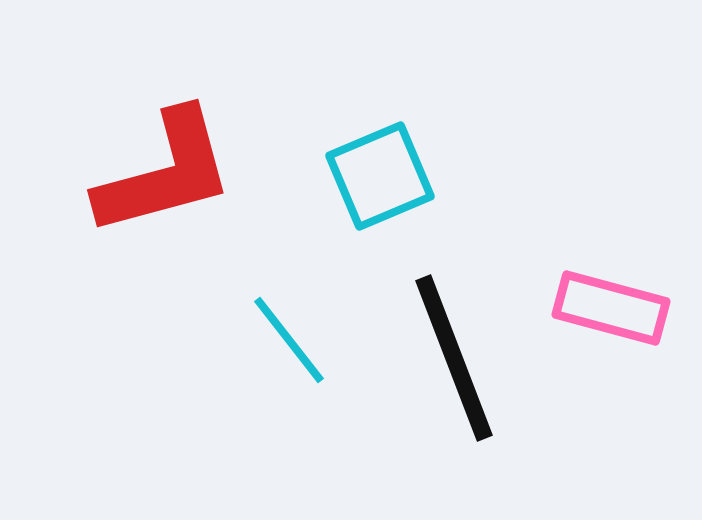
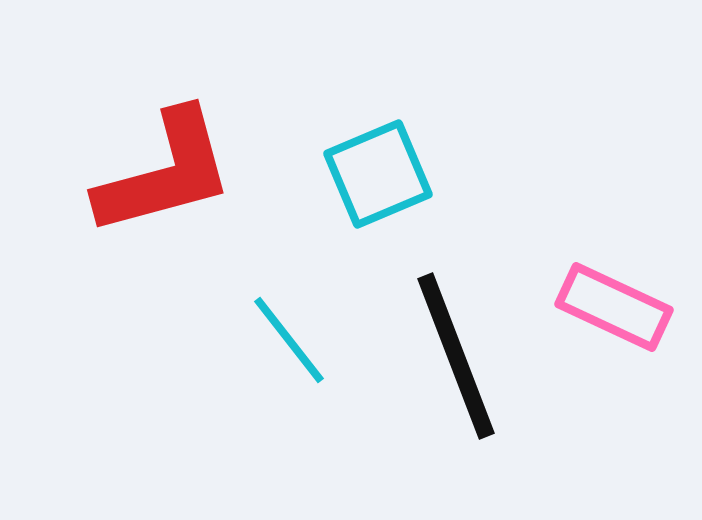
cyan square: moved 2 px left, 2 px up
pink rectangle: moved 3 px right, 1 px up; rotated 10 degrees clockwise
black line: moved 2 px right, 2 px up
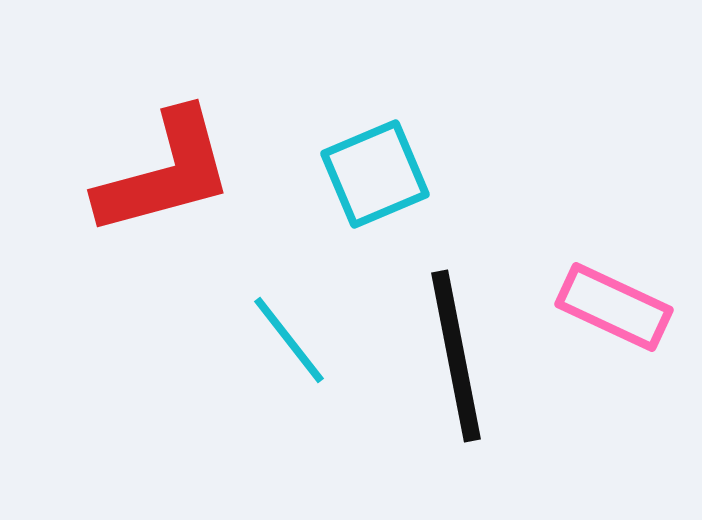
cyan square: moved 3 px left
black line: rotated 10 degrees clockwise
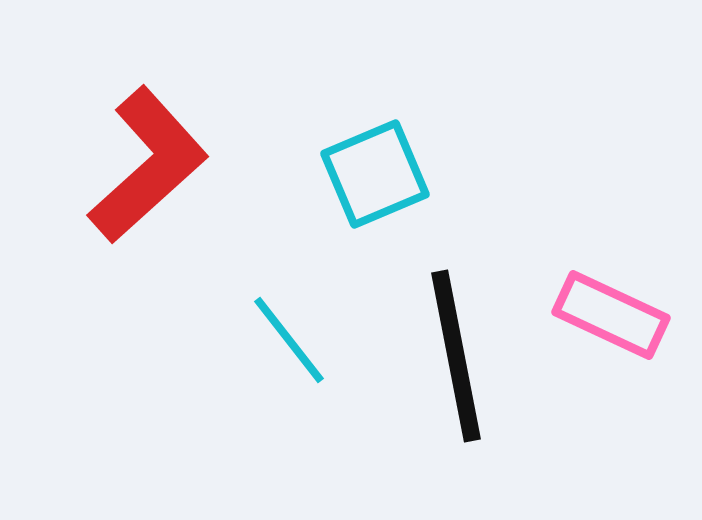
red L-shape: moved 17 px left, 8 px up; rotated 27 degrees counterclockwise
pink rectangle: moved 3 px left, 8 px down
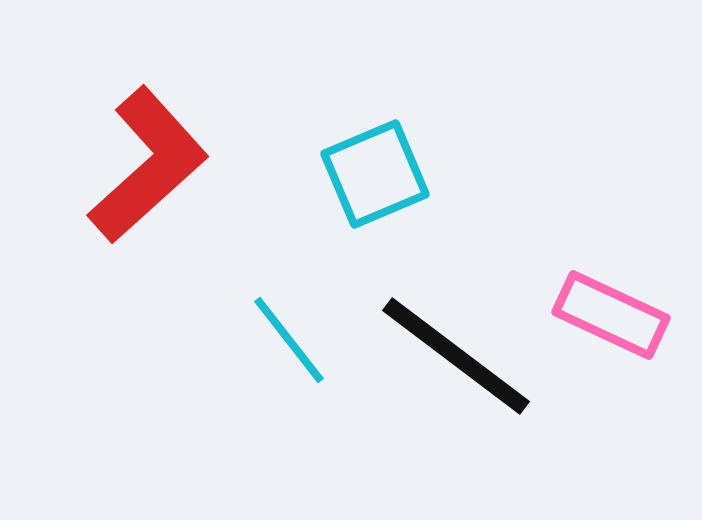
black line: rotated 42 degrees counterclockwise
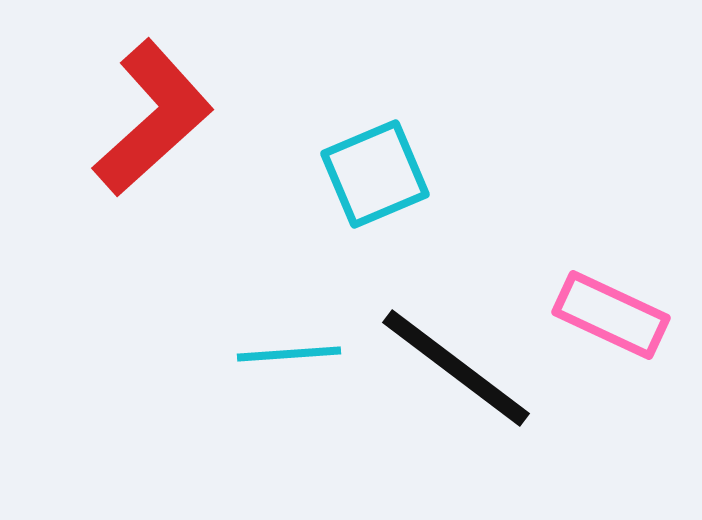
red L-shape: moved 5 px right, 47 px up
cyan line: moved 14 px down; rotated 56 degrees counterclockwise
black line: moved 12 px down
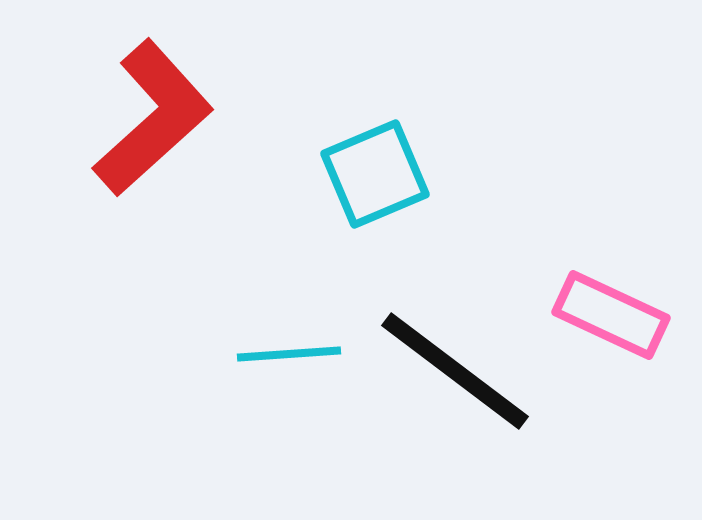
black line: moved 1 px left, 3 px down
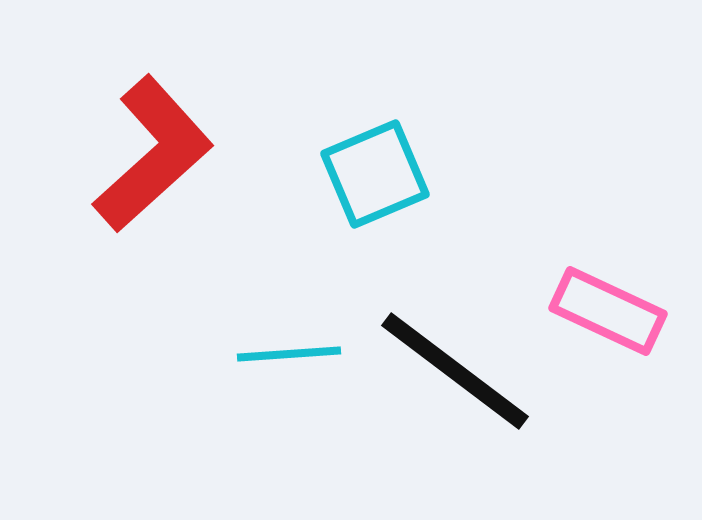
red L-shape: moved 36 px down
pink rectangle: moved 3 px left, 4 px up
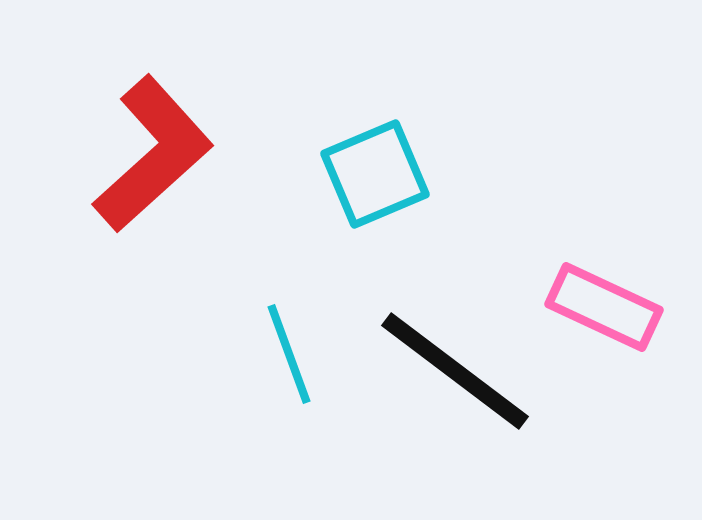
pink rectangle: moved 4 px left, 4 px up
cyan line: rotated 74 degrees clockwise
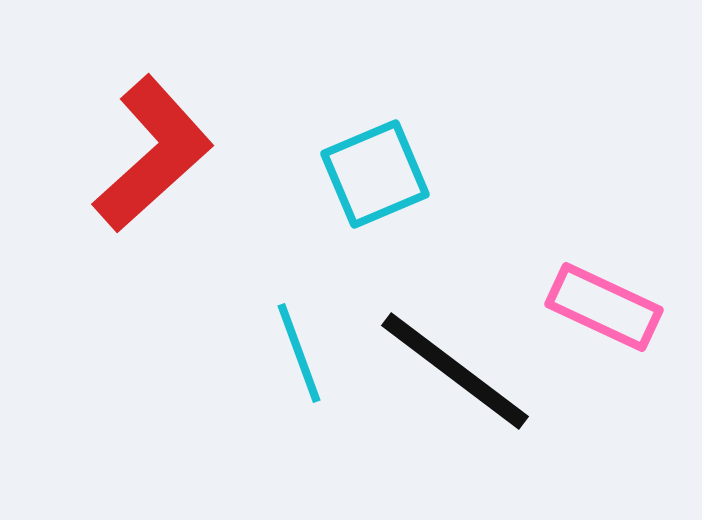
cyan line: moved 10 px right, 1 px up
